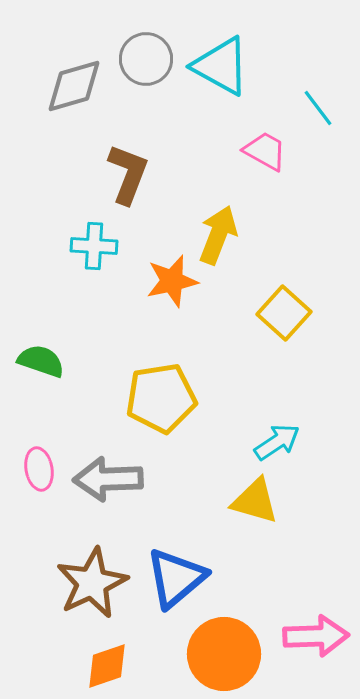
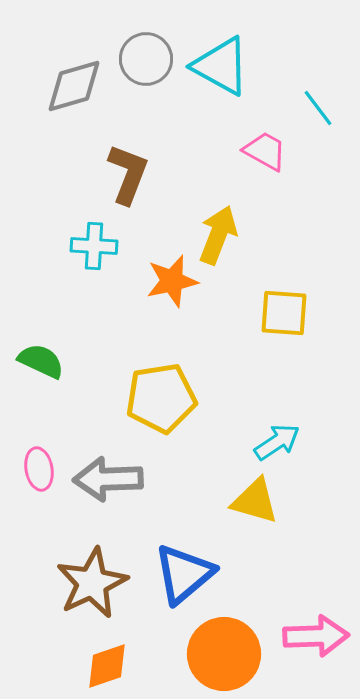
yellow square: rotated 38 degrees counterclockwise
green semicircle: rotated 6 degrees clockwise
blue triangle: moved 8 px right, 4 px up
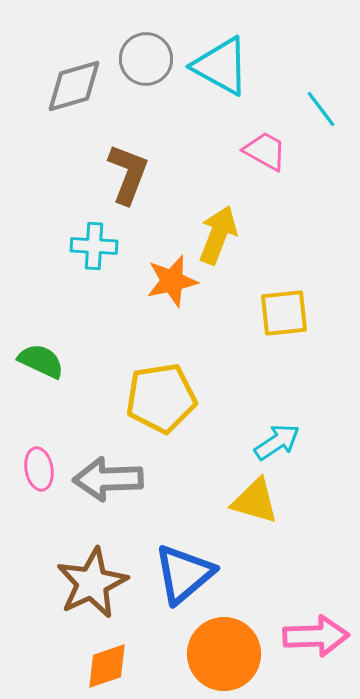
cyan line: moved 3 px right, 1 px down
yellow square: rotated 10 degrees counterclockwise
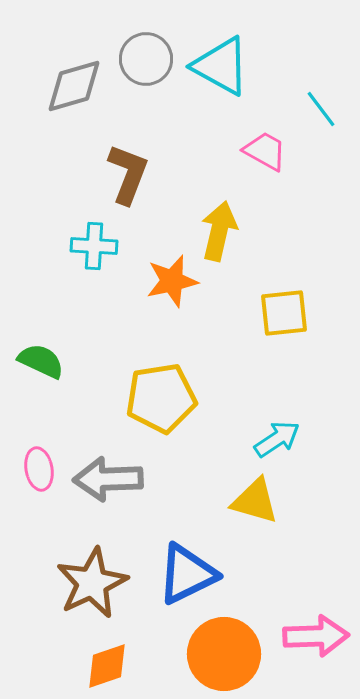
yellow arrow: moved 1 px right, 4 px up; rotated 8 degrees counterclockwise
cyan arrow: moved 3 px up
blue triangle: moved 3 px right; rotated 14 degrees clockwise
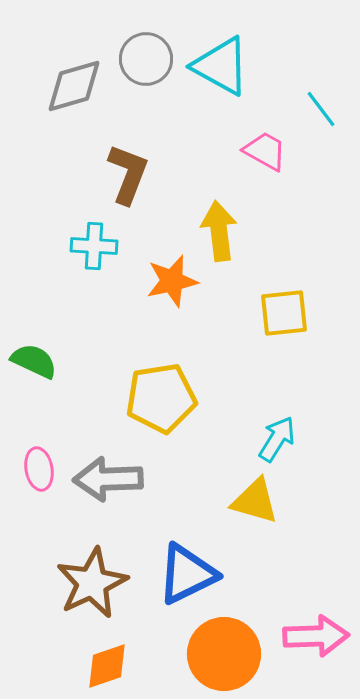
yellow arrow: rotated 20 degrees counterclockwise
green semicircle: moved 7 px left
cyan arrow: rotated 24 degrees counterclockwise
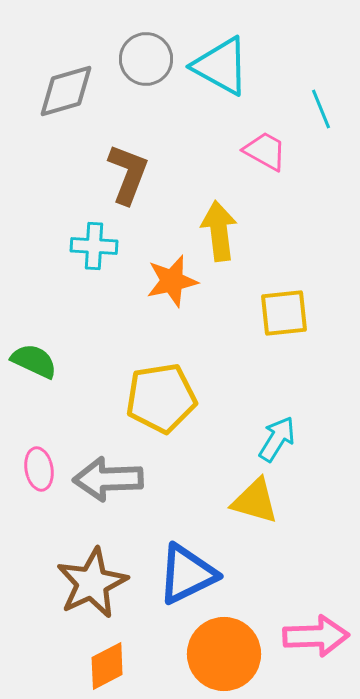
gray diamond: moved 8 px left, 5 px down
cyan line: rotated 15 degrees clockwise
orange diamond: rotated 9 degrees counterclockwise
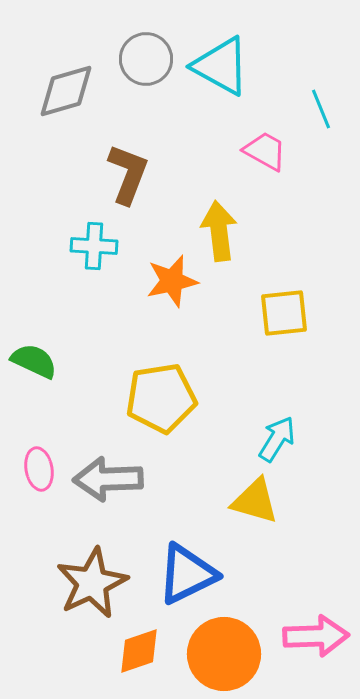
orange diamond: moved 32 px right, 15 px up; rotated 9 degrees clockwise
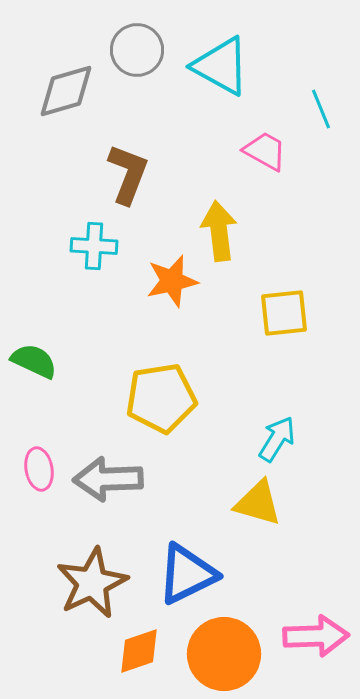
gray circle: moved 9 px left, 9 px up
yellow triangle: moved 3 px right, 2 px down
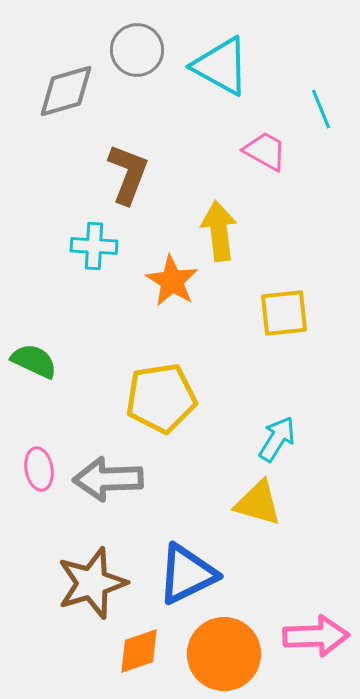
orange star: rotated 28 degrees counterclockwise
brown star: rotated 8 degrees clockwise
